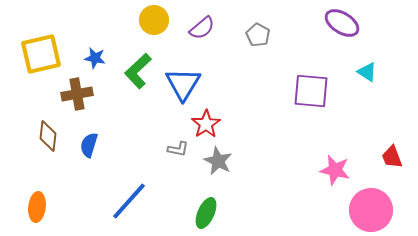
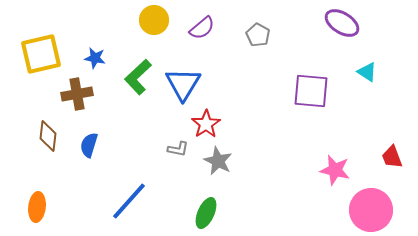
green L-shape: moved 6 px down
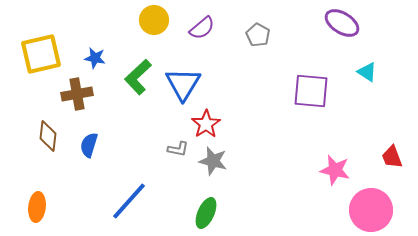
gray star: moved 5 px left; rotated 12 degrees counterclockwise
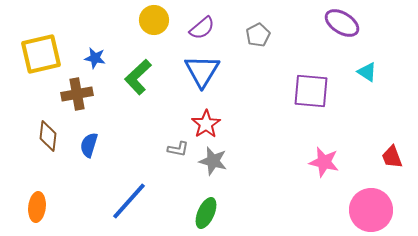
gray pentagon: rotated 15 degrees clockwise
blue triangle: moved 19 px right, 13 px up
pink star: moved 11 px left, 8 px up
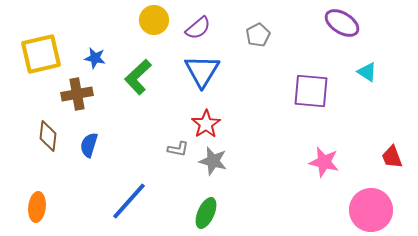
purple semicircle: moved 4 px left
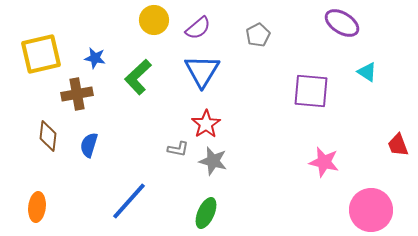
red trapezoid: moved 6 px right, 12 px up
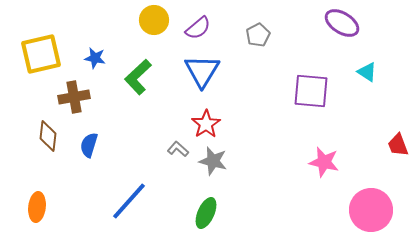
brown cross: moved 3 px left, 3 px down
gray L-shape: rotated 150 degrees counterclockwise
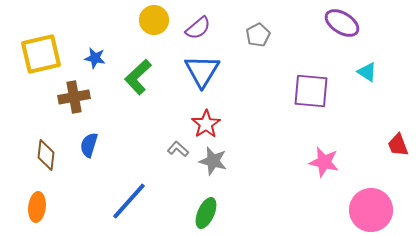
brown diamond: moved 2 px left, 19 px down
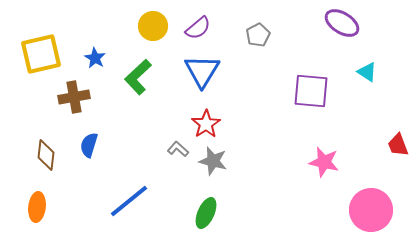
yellow circle: moved 1 px left, 6 px down
blue star: rotated 20 degrees clockwise
blue line: rotated 9 degrees clockwise
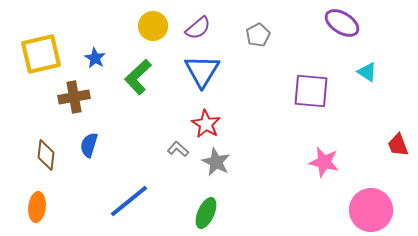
red star: rotated 8 degrees counterclockwise
gray star: moved 3 px right, 1 px down; rotated 12 degrees clockwise
